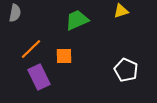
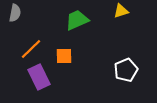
white pentagon: rotated 25 degrees clockwise
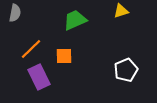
green trapezoid: moved 2 px left
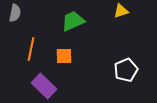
green trapezoid: moved 2 px left, 1 px down
orange line: rotated 35 degrees counterclockwise
purple rectangle: moved 5 px right, 9 px down; rotated 20 degrees counterclockwise
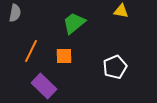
yellow triangle: rotated 28 degrees clockwise
green trapezoid: moved 1 px right, 2 px down; rotated 15 degrees counterclockwise
orange line: moved 2 px down; rotated 15 degrees clockwise
white pentagon: moved 11 px left, 3 px up
